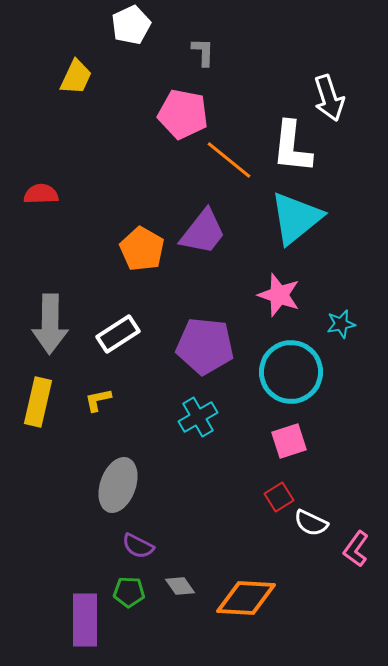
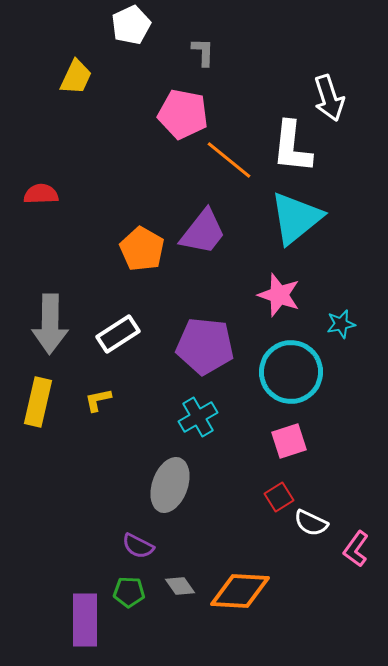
gray ellipse: moved 52 px right
orange diamond: moved 6 px left, 7 px up
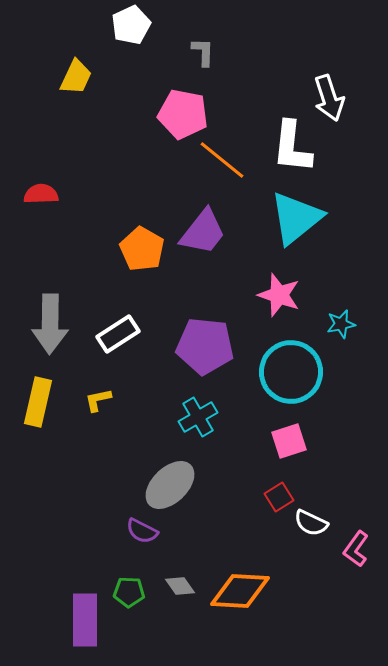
orange line: moved 7 px left
gray ellipse: rotated 26 degrees clockwise
purple semicircle: moved 4 px right, 15 px up
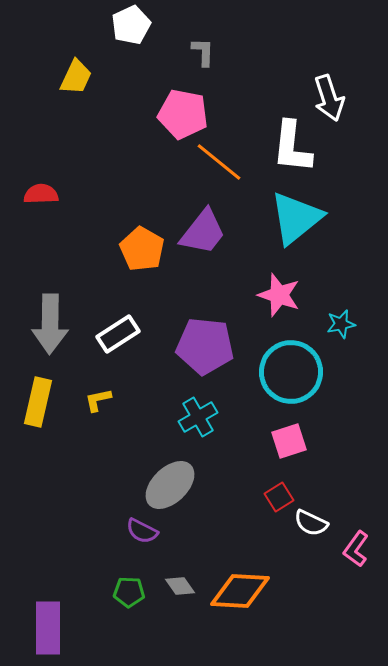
orange line: moved 3 px left, 2 px down
purple rectangle: moved 37 px left, 8 px down
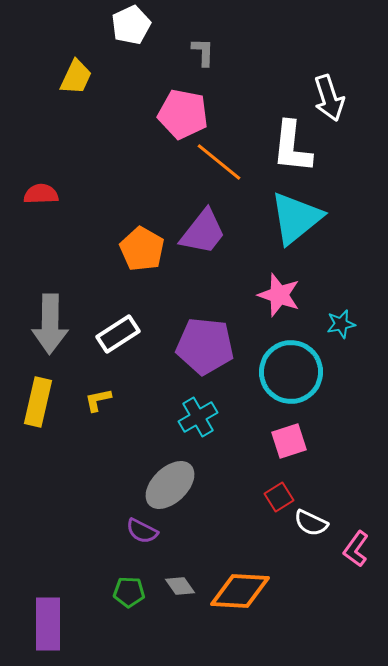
purple rectangle: moved 4 px up
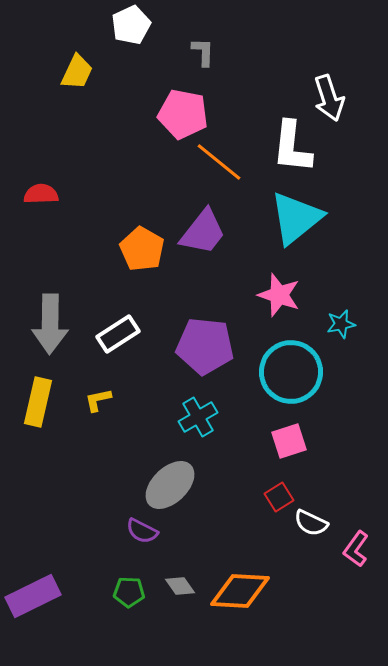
yellow trapezoid: moved 1 px right, 5 px up
purple rectangle: moved 15 px left, 28 px up; rotated 64 degrees clockwise
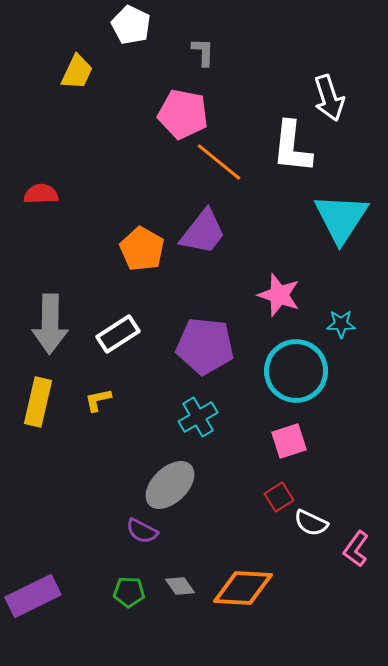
white pentagon: rotated 21 degrees counterclockwise
cyan triangle: moved 45 px right; rotated 18 degrees counterclockwise
cyan star: rotated 12 degrees clockwise
cyan circle: moved 5 px right, 1 px up
orange diamond: moved 3 px right, 3 px up
